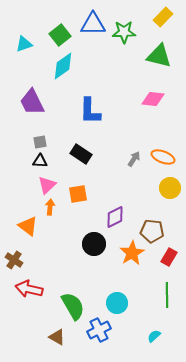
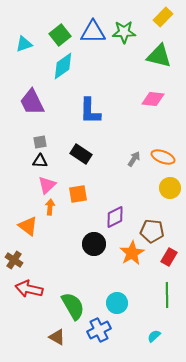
blue triangle: moved 8 px down
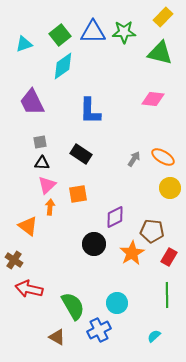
green triangle: moved 1 px right, 3 px up
orange ellipse: rotated 10 degrees clockwise
black triangle: moved 2 px right, 2 px down
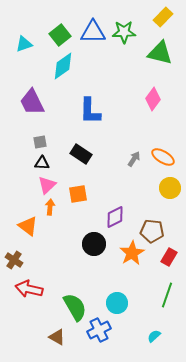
pink diamond: rotated 60 degrees counterclockwise
green line: rotated 20 degrees clockwise
green semicircle: moved 2 px right, 1 px down
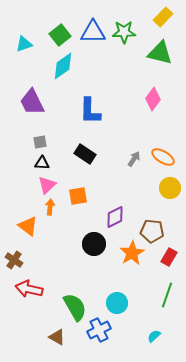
black rectangle: moved 4 px right
orange square: moved 2 px down
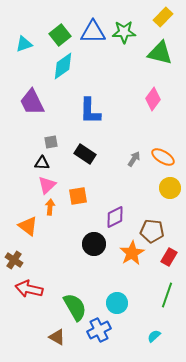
gray square: moved 11 px right
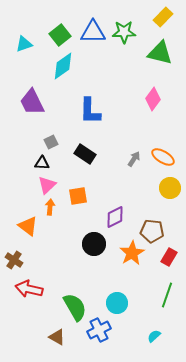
gray square: rotated 16 degrees counterclockwise
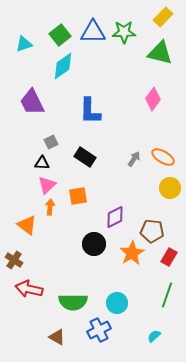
black rectangle: moved 3 px down
orange triangle: moved 1 px left, 1 px up
green semicircle: moved 2 px left, 5 px up; rotated 120 degrees clockwise
